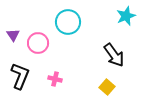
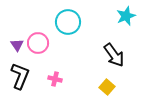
purple triangle: moved 4 px right, 10 px down
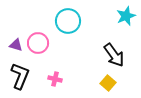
cyan circle: moved 1 px up
purple triangle: moved 1 px left; rotated 40 degrees counterclockwise
yellow square: moved 1 px right, 4 px up
